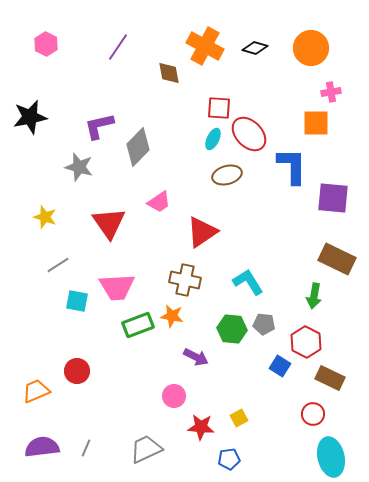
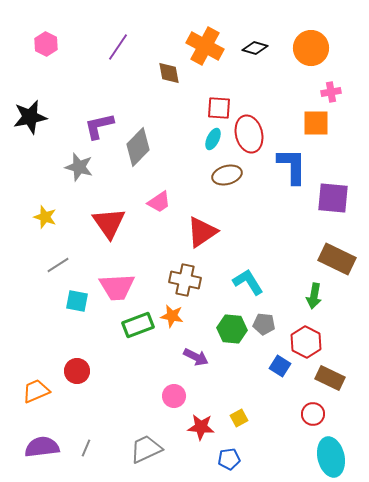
red ellipse at (249, 134): rotated 30 degrees clockwise
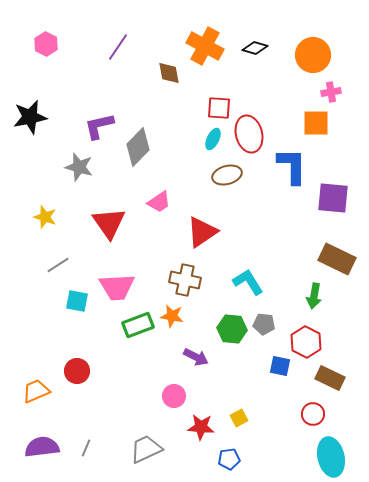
orange circle at (311, 48): moved 2 px right, 7 px down
blue square at (280, 366): rotated 20 degrees counterclockwise
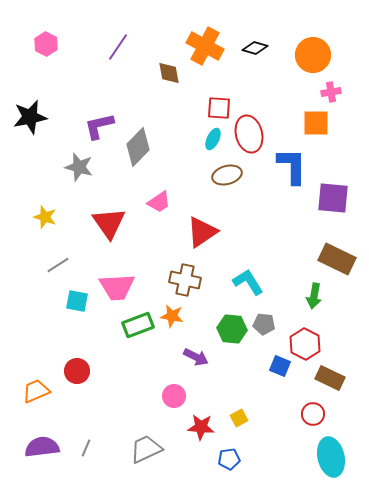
red hexagon at (306, 342): moved 1 px left, 2 px down
blue square at (280, 366): rotated 10 degrees clockwise
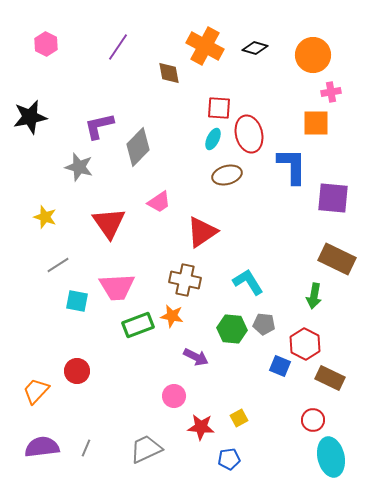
orange trapezoid at (36, 391): rotated 24 degrees counterclockwise
red circle at (313, 414): moved 6 px down
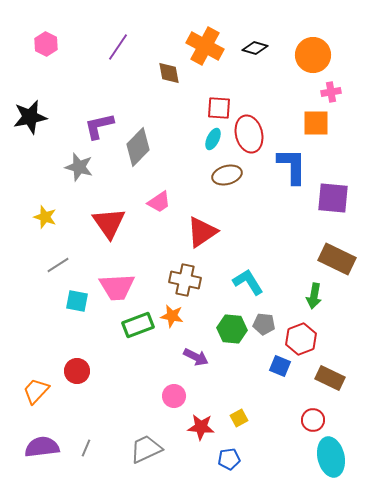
red hexagon at (305, 344): moved 4 px left, 5 px up; rotated 12 degrees clockwise
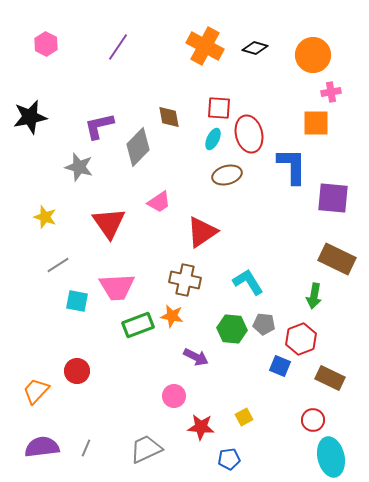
brown diamond at (169, 73): moved 44 px down
yellow square at (239, 418): moved 5 px right, 1 px up
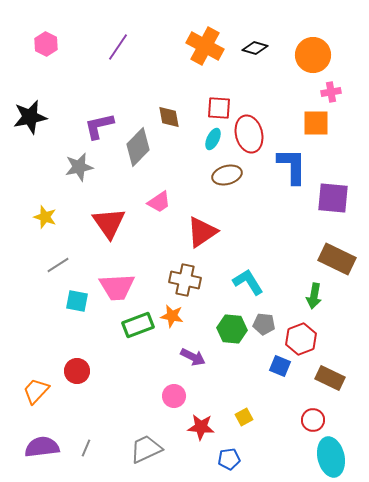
gray star at (79, 167): rotated 28 degrees counterclockwise
purple arrow at (196, 357): moved 3 px left
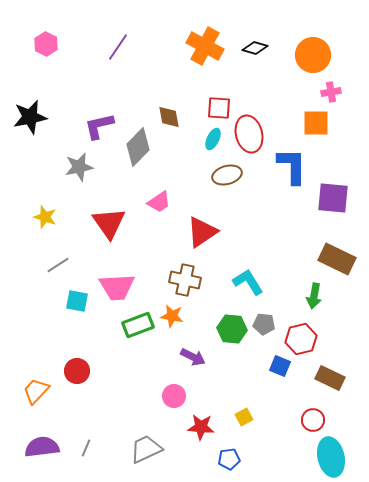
red hexagon at (301, 339): rotated 8 degrees clockwise
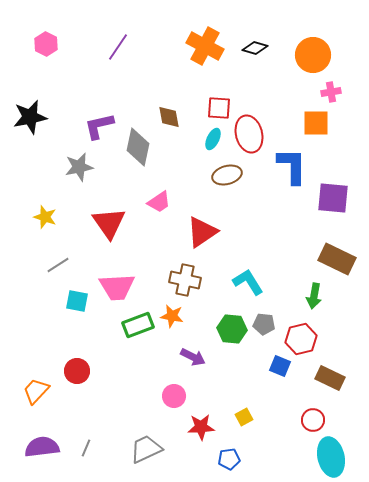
gray diamond at (138, 147): rotated 33 degrees counterclockwise
red star at (201, 427): rotated 8 degrees counterclockwise
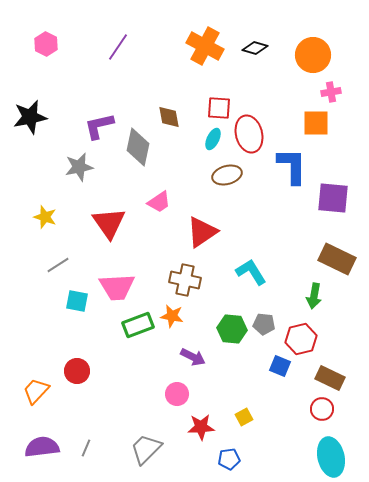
cyan L-shape at (248, 282): moved 3 px right, 10 px up
pink circle at (174, 396): moved 3 px right, 2 px up
red circle at (313, 420): moved 9 px right, 11 px up
gray trapezoid at (146, 449): rotated 20 degrees counterclockwise
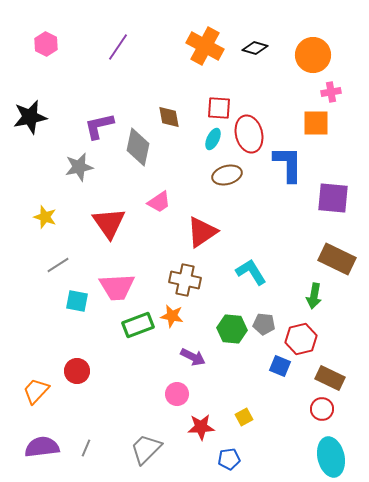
blue L-shape at (292, 166): moved 4 px left, 2 px up
